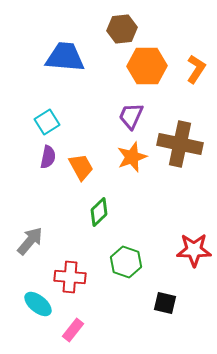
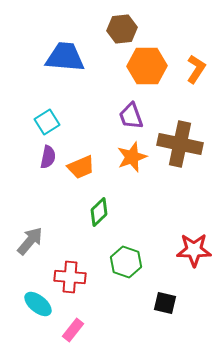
purple trapezoid: rotated 44 degrees counterclockwise
orange trapezoid: rotated 96 degrees clockwise
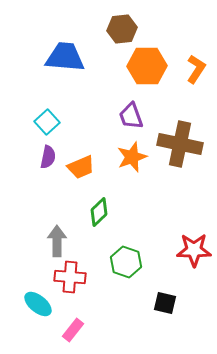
cyan square: rotated 10 degrees counterclockwise
gray arrow: moved 27 px right; rotated 40 degrees counterclockwise
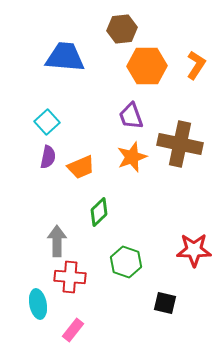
orange L-shape: moved 4 px up
cyan ellipse: rotated 40 degrees clockwise
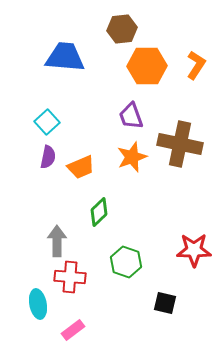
pink rectangle: rotated 15 degrees clockwise
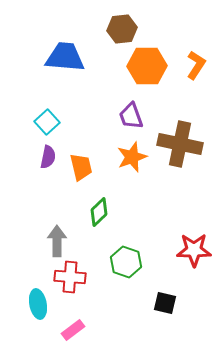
orange trapezoid: rotated 80 degrees counterclockwise
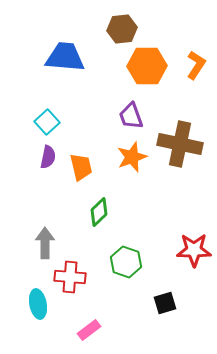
gray arrow: moved 12 px left, 2 px down
black square: rotated 30 degrees counterclockwise
pink rectangle: moved 16 px right
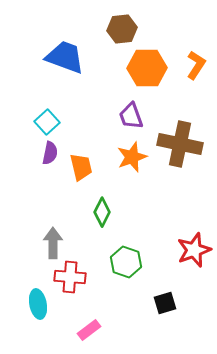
blue trapezoid: rotated 15 degrees clockwise
orange hexagon: moved 2 px down
purple semicircle: moved 2 px right, 4 px up
green diamond: moved 3 px right; rotated 20 degrees counterclockwise
gray arrow: moved 8 px right
red star: rotated 20 degrees counterclockwise
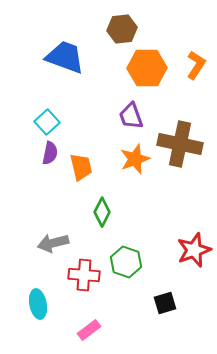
orange star: moved 3 px right, 2 px down
gray arrow: rotated 104 degrees counterclockwise
red cross: moved 14 px right, 2 px up
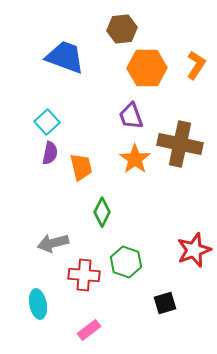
orange star: rotated 16 degrees counterclockwise
